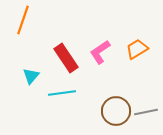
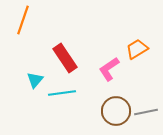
pink L-shape: moved 9 px right, 17 px down
red rectangle: moved 1 px left
cyan triangle: moved 4 px right, 4 px down
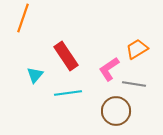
orange line: moved 2 px up
red rectangle: moved 1 px right, 2 px up
cyan triangle: moved 5 px up
cyan line: moved 6 px right
gray line: moved 12 px left, 28 px up; rotated 20 degrees clockwise
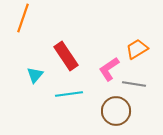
cyan line: moved 1 px right, 1 px down
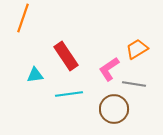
cyan triangle: rotated 42 degrees clockwise
brown circle: moved 2 px left, 2 px up
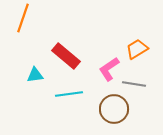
red rectangle: rotated 16 degrees counterclockwise
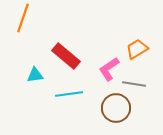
brown circle: moved 2 px right, 1 px up
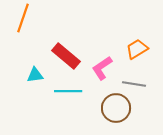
pink L-shape: moved 7 px left, 1 px up
cyan line: moved 1 px left, 3 px up; rotated 8 degrees clockwise
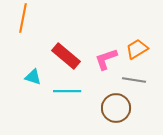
orange line: rotated 8 degrees counterclockwise
pink L-shape: moved 4 px right, 9 px up; rotated 15 degrees clockwise
cyan triangle: moved 2 px left, 2 px down; rotated 24 degrees clockwise
gray line: moved 4 px up
cyan line: moved 1 px left
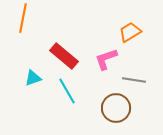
orange trapezoid: moved 7 px left, 17 px up
red rectangle: moved 2 px left
cyan triangle: moved 1 px down; rotated 36 degrees counterclockwise
cyan line: rotated 60 degrees clockwise
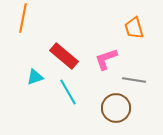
orange trapezoid: moved 4 px right, 4 px up; rotated 75 degrees counterclockwise
cyan triangle: moved 2 px right, 1 px up
cyan line: moved 1 px right, 1 px down
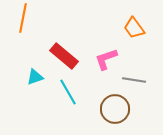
orange trapezoid: rotated 20 degrees counterclockwise
brown circle: moved 1 px left, 1 px down
